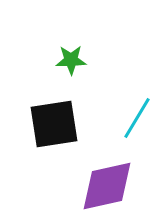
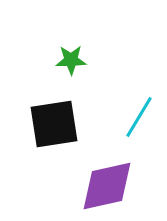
cyan line: moved 2 px right, 1 px up
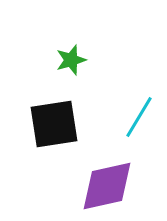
green star: rotated 16 degrees counterclockwise
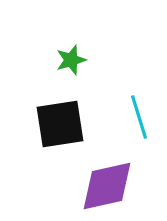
cyan line: rotated 48 degrees counterclockwise
black square: moved 6 px right
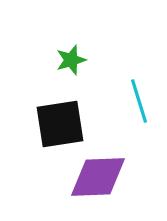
cyan line: moved 16 px up
purple diamond: moved 9 px left, 9 px up; rotated 10 degrees clockwise
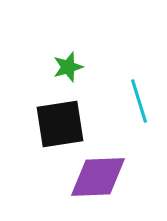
green star: moved 3 px left, 7 px down
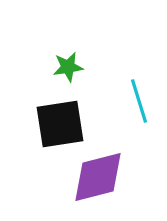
green star: rotated 8 degrees clockwise
purple diamond: rotated 12 degrees counterclockwise
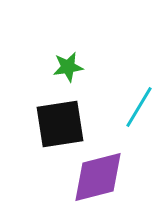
cyan line: moved 6 px down; rotated 48 degrees clockwise
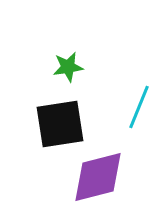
cyan line: rotated 9 degrees counterclockwise
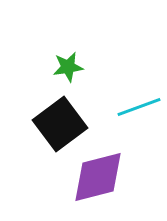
cyan line: rotated 48 degrees clockwise
black square: rotated 28 degrees counterclockwise
